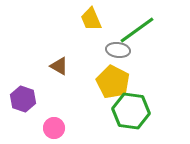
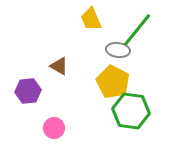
green line: rotated 15 degrees counterclockwise
purple hexagon: moved 5 px right, 8 px up; rotated 25 degrees counterclockwise
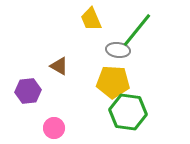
yellow pentagon: rotated 24 degrees counterclockwise
green hexagon: moved 3 px left, 1 px down
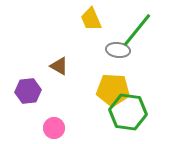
yellow pentagon: moved 8 px down
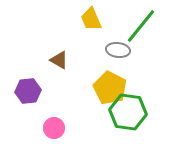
green line: moved 4 px right, 4 px up
brown triangle: moved 6 px up
yellow pentagon: moved 3 px left, 2 px up; rotated 24 degrees clockwise
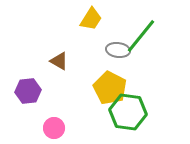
yellow trapezoid: rotated 125 degrees counterclockwise
green line: moved 10 px down
brown triangle: moved 1 px down
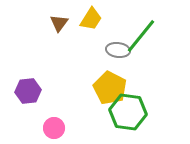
brown triangle: moved 38 px up; rotated 36 degrees clockwise
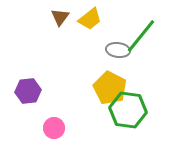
yellow trapezoid: moved 1 px left; rotated 20 degrees clockwise
brown triangle: moved 1 px right, 6 px up
green hexagon: moved 2 px up
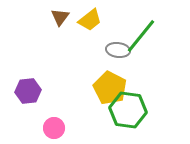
yellow trapezoid: moved 1 px down
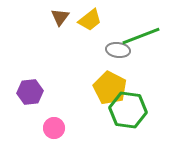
green line: rotated 30 degrees clockwise
purple hexagon: moved 2 px right, 1 px down
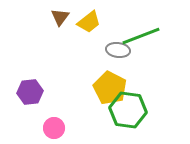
yellow trapezoid: moved 1 px left, 2 px down
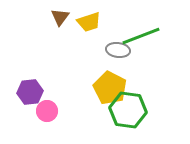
yellow trapezoid: rotated 20 degrees clockwise
pink circle: moved 7 px left, 17 px up
